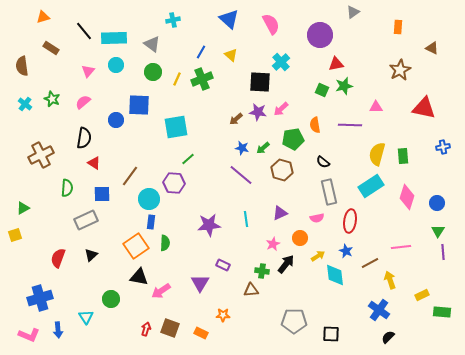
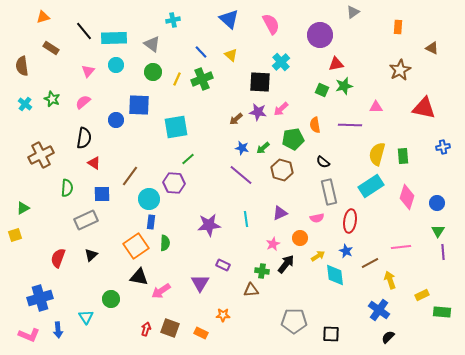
blue line at (201, 52): rotated 72 degrees counterclockwise
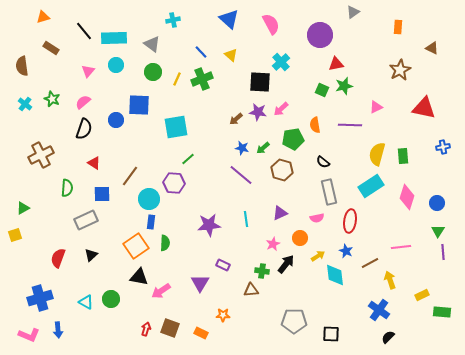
pink triangle at (376, 107): rotated 24 degrees counterclockwise
black semicircle at (84, 138): moved 9 px up; rotated 10 degrees clockwise
cyan triangle at (86, 317): moved 15 px up; rotated 28 degrees counterclockwise
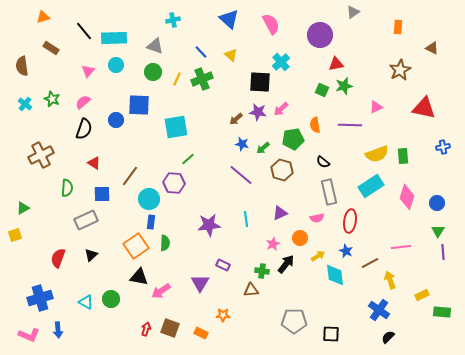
gray triangle at (152, 44): moved 3 px right, 2 px down; rotated 18 degrees counterclockwise
blue star at (242, 148): moved 4 px up
yellow semicircle at (377, 154): rotated 125 degrees counterclockwise
